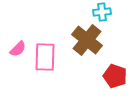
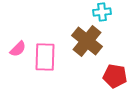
brown cross: moved 1 px down
red pentagon: rotated 10 degrees counterclockwise
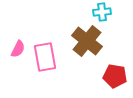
pink semicircle: rotated 18 degrees counterclockwise
pink rectangle: rotated 12 degrees counterclockwise
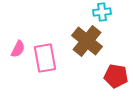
pink rectangle: moved 1 px down
red pentagon: moved 1 px right
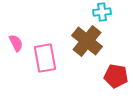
pink semicircle: moved 2 px left, 6 px up; rotated 54 degrees counterclockwise
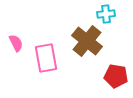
cyan cross: moved 4 px right, 2 px down
pink rectangle: moved 1 px right
